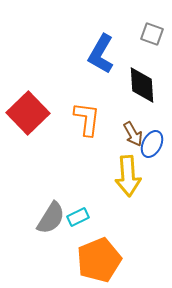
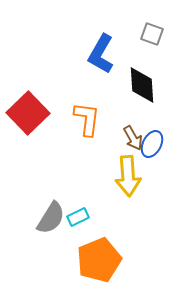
brown arrow: moved 4 px down
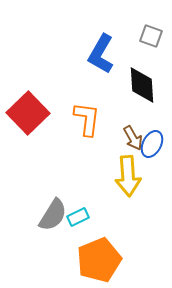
gray square: moved 1 px left, 2 px down
gray semicircle: moved 2 px right, 3 px up
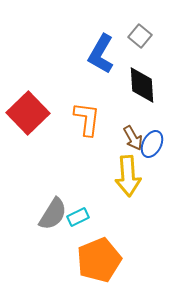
gray square: moved 11 px left; rotated 20 degrees clockwise
gray semicircle: moved 1 px up
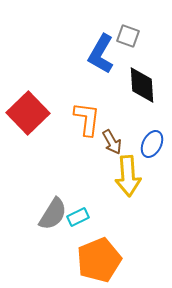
gray square: moved 12 px left; rotated 20 degrees counterclockwise
brown arrow: moved 21 px left, 4 px down
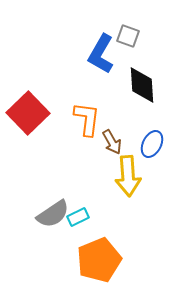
gray semicircle: rotated 24 degrees clockwise
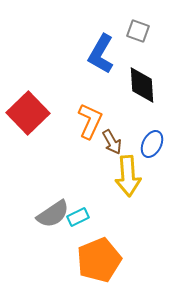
gray square: moved 10 px right, 5 px up
orange L-shape: moved 3 px right, 2 px down; rotated 18 degrees clockwise
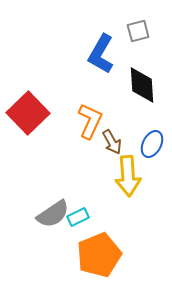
gray square: rotated 35 degrees counterclockwise
orange pentagon: moved 5 px up
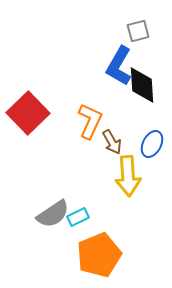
blue L-shape: moved 18 px right, 12 px down
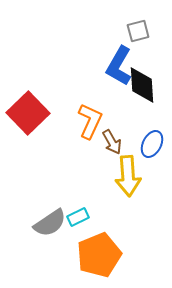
gray semicircle: moved 3 px left, 9 px down
